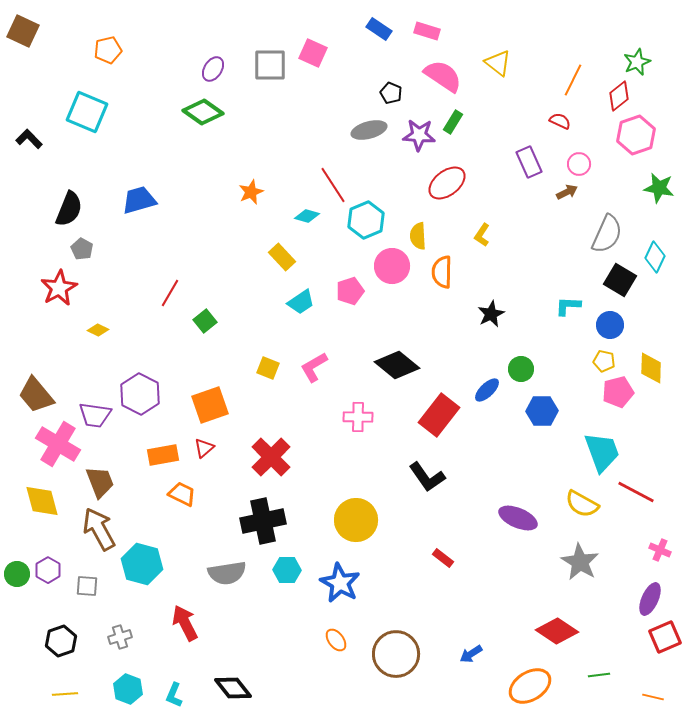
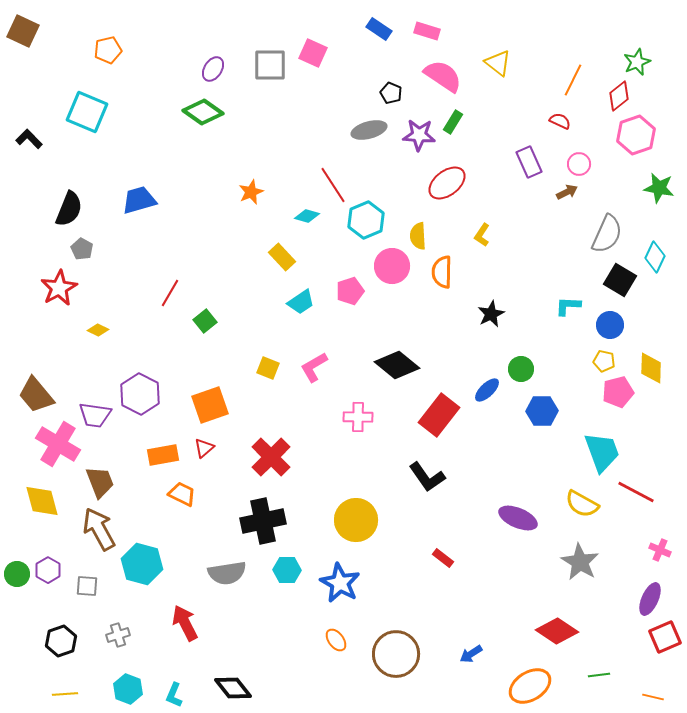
gray cross at (120, 637): moved 2 px left, 2 px up
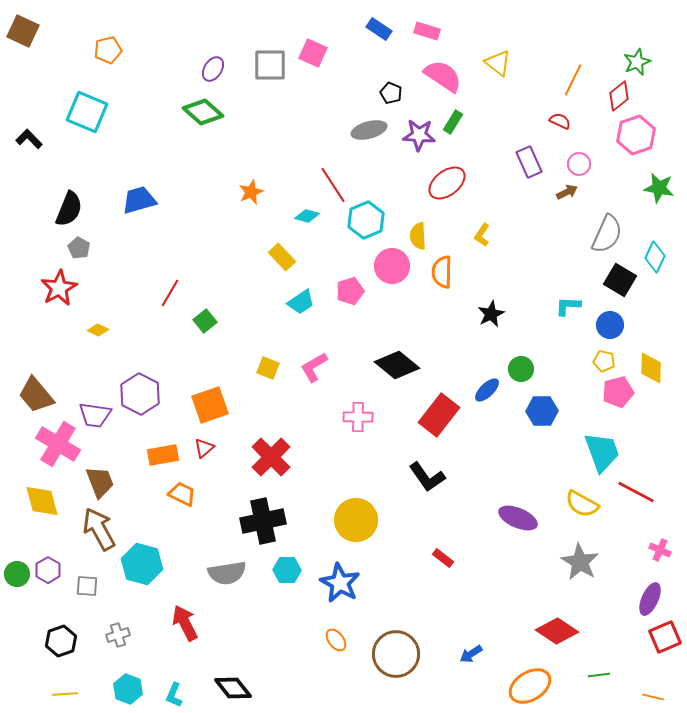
green diamond at (203, 112): rotated 6 degrees clockwise
gray pentagon at (82, 249): moved 3 px left, 1 px up
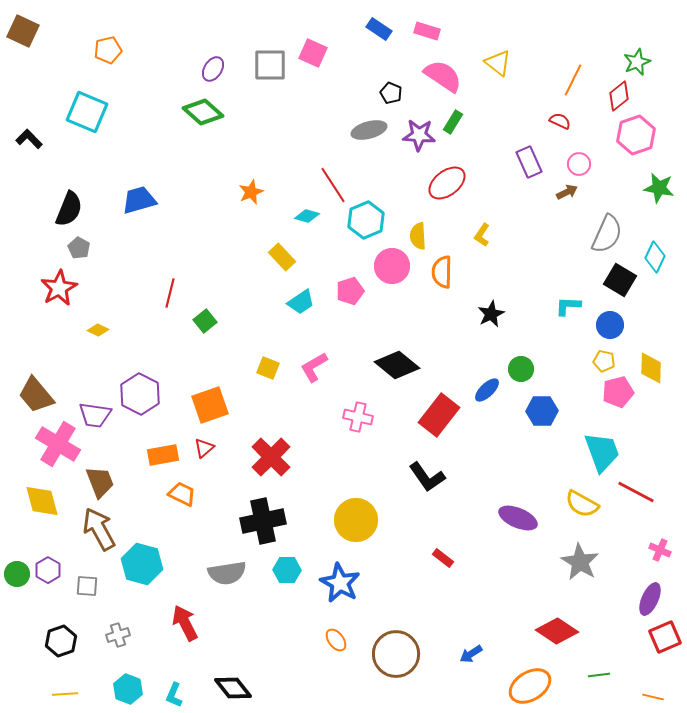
red line at (170, 293): rotated 16 degrees counterclockwise
pink cross at (358, 417): rotated 12 degrees clockwise
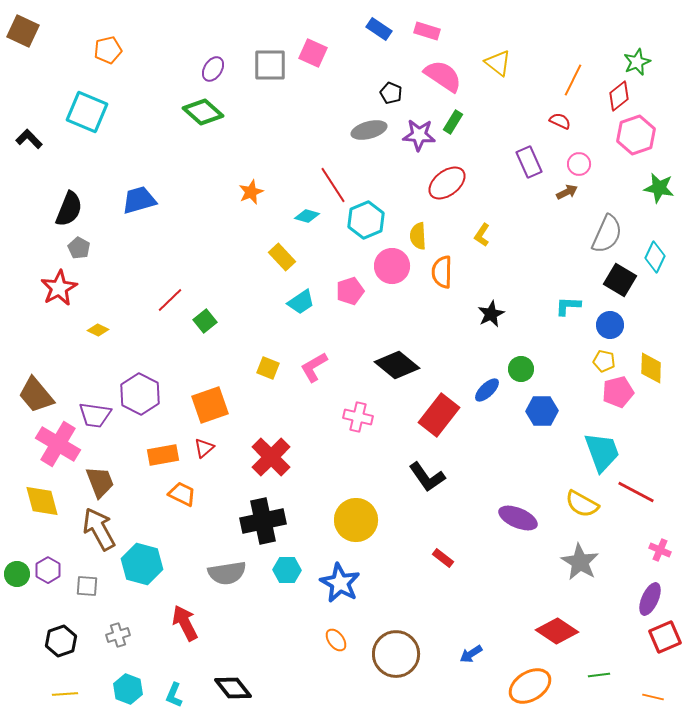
red line at (170, 293): moved 7 px down; rotated 32 degrees clockwise
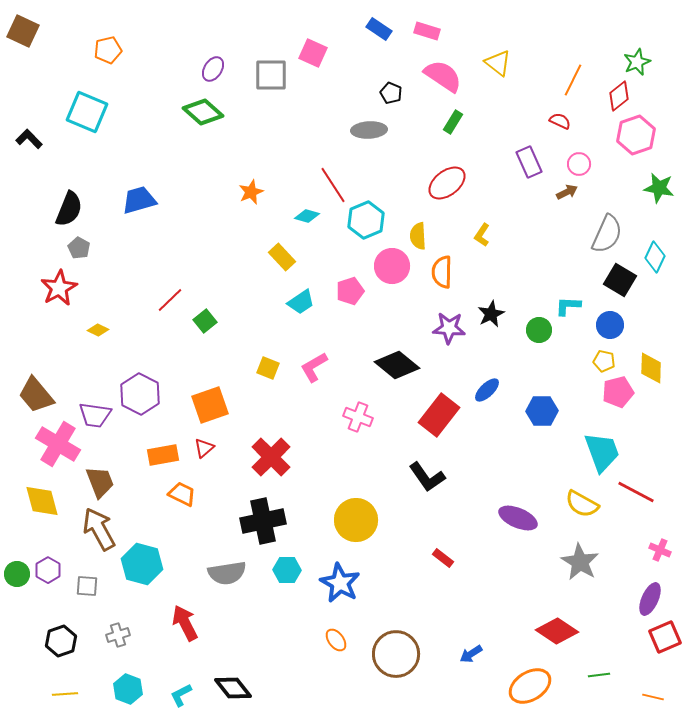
gray square at (270, 65): moved 1 px right, 10 px down
gray ellipse at (369, 130): rotated 12 degrees clockwise
purple star at (419, 135): moved 30 px right, 193 px down
green circle at (521, 369): moved 18 px right, 39 px up
pink cross at (358, 417): rotated 8 degrees clockwise
cyan L-shape at (174, 695): moved 7 px right; rotated 40 degrees clockwise
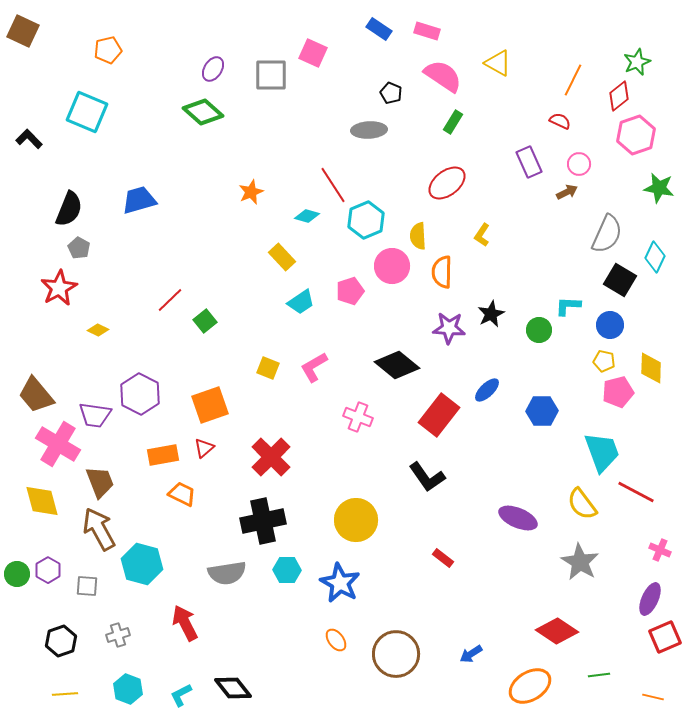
yellow triangle at (498, 63): rotated 8 degrees counterclockwise
yellow semicircle at (582, 504): rotated 24 degrees clockwise
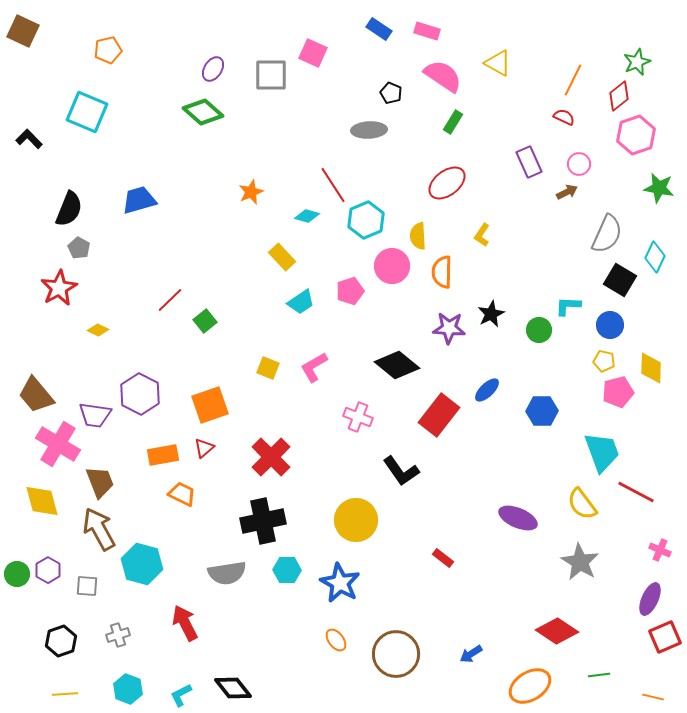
red semicircle at (560, 121): moved 4 px right, 4 px up
black L-shape at (427, 477): moved 26 px left, 6 px up
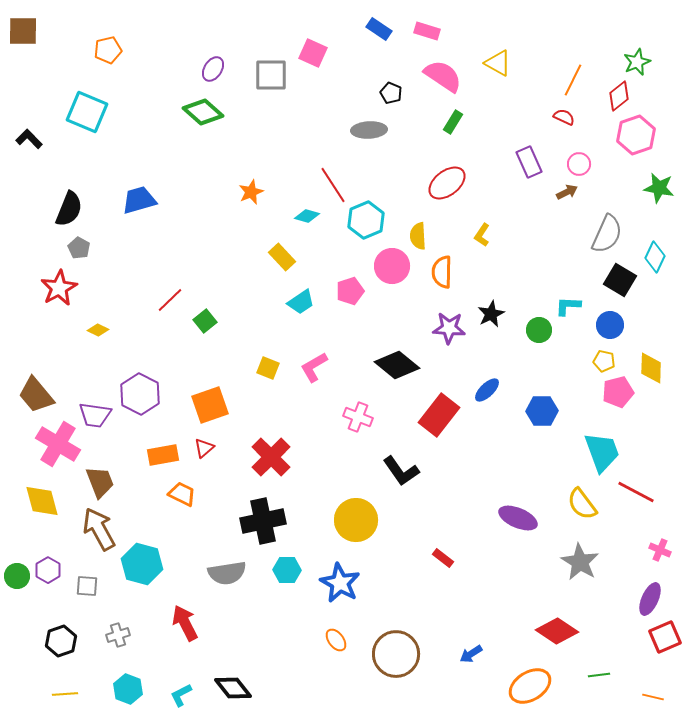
brown square at (23, 31): rotated 24 degrees counterclockwise
green circle at (17, 574): moved 2 px down
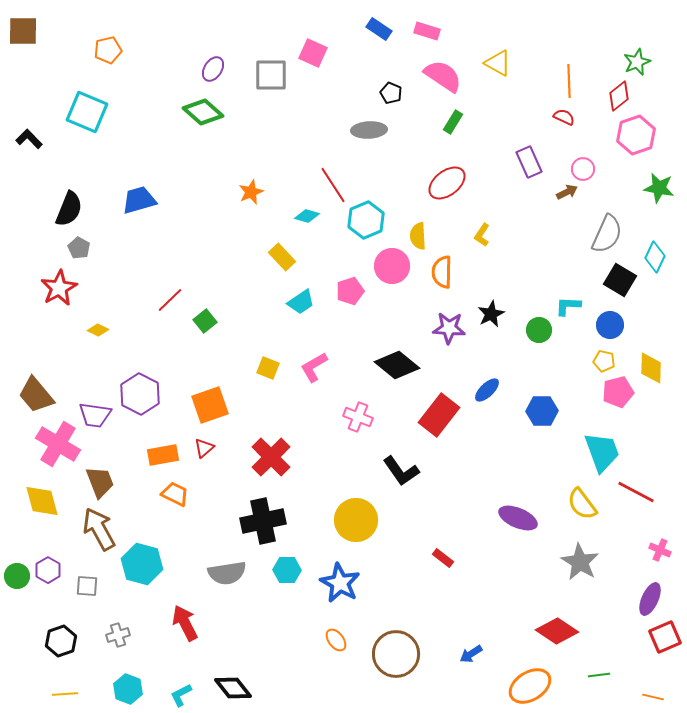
orange line at (573, 80): moved 4 px left, 1 px down; rotated 28 degrees counterclockwise
pink circle at (579, 164): moved 4 px right, 5 px down
orange trapezoid at (182, 494): moved 7 px left
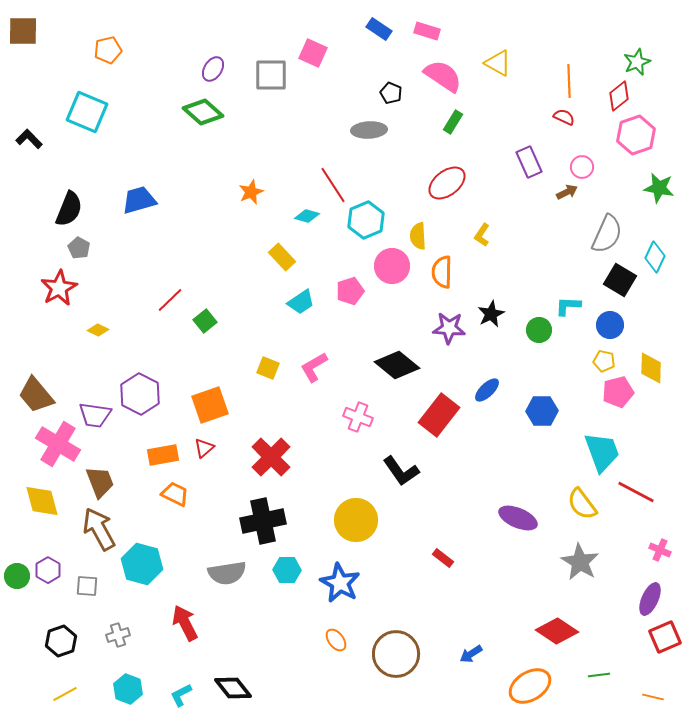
pink circle at (583, 169): moved 1 px left, 2 px up
yellow line at (65, 694): rotated 25 degrees counterclockwise
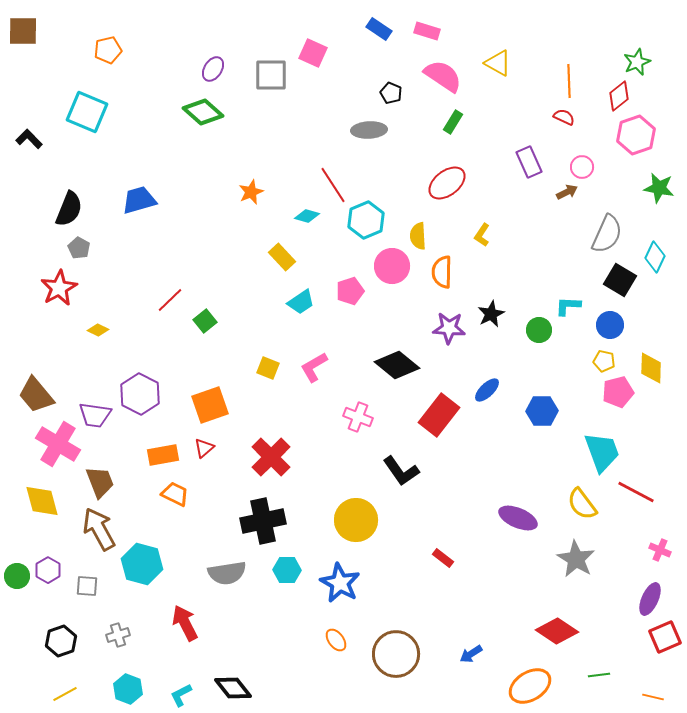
gray star at (580, 562): moved 4 px left, 3 px up
